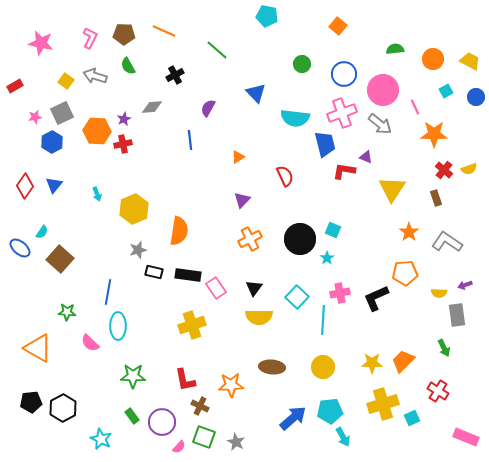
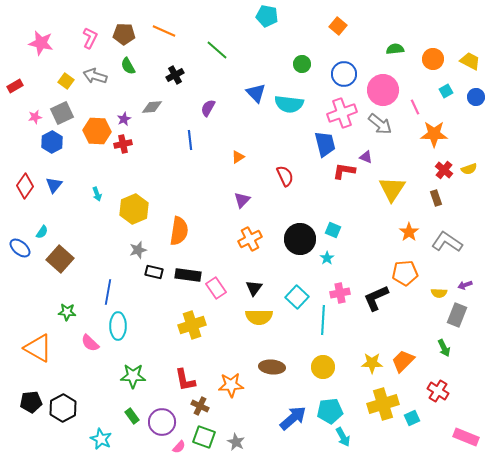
cyan semicircle at (295, 118): moved 6 px left, 14 px up
gray rectangle at (457, 315): rotated 30 degrees clockwise
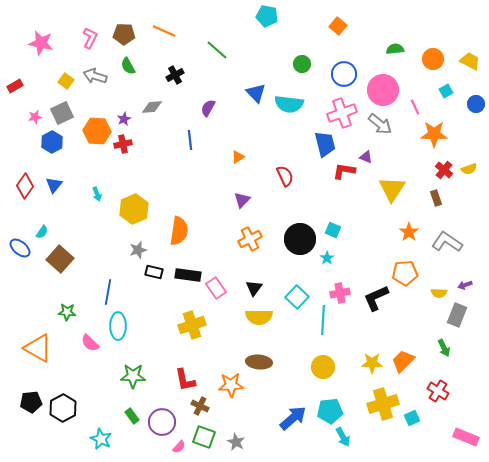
blue circle at (476, 97): moved 7 px down
brown ellipse at (272, 367): moved 13 px left, 5 px up
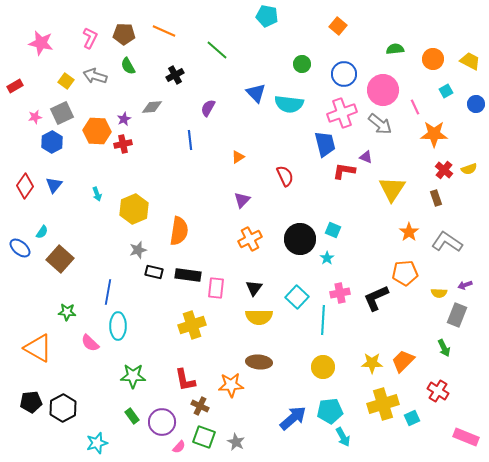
pink rectangle at (216, 288): rotated 40 degrees clockwise
cyan star at (101, 439): moved 4 px left, 4 px down; rotated 30 degrees clockwise
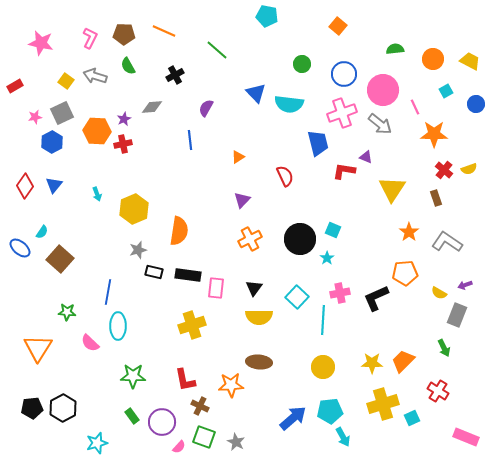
purple semicircle at (208, 108): moved 2 px left
blue trapezoid at (325, 144): moved 7 px left, 1 px up
yellow semicircle at (439, 293): rotated 28 degrees clockwise
orange triangle at (38, 348): rotated 32 degrees clockwise
black pentagon at (31, 402): moved 1 px right, 6 px down
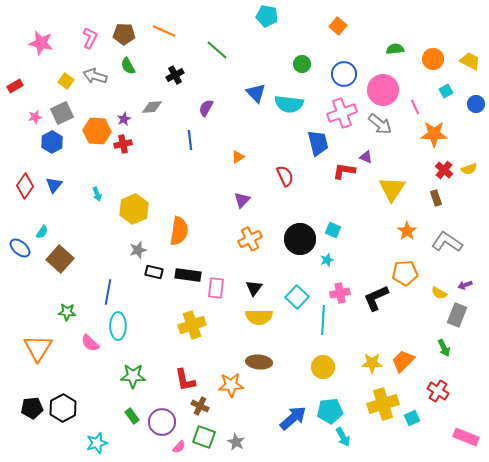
orange star at (409, 232): moved 2 px left, 1 px up
cyan star at (327, 258): moved 2 px down; rotated 16 degrees clockwise
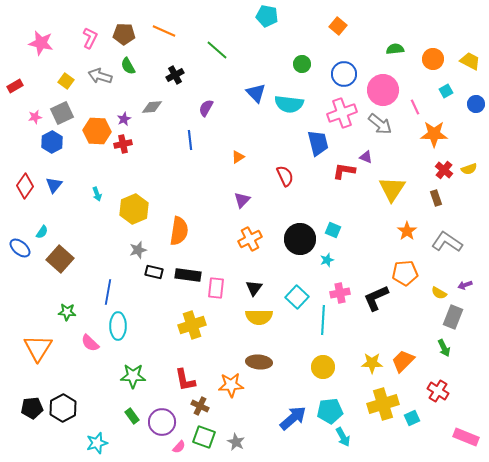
gray arrow at (95, 76): moved 5 px right
gray rectangle at (457, 315): moved 4 px left, 2 px down
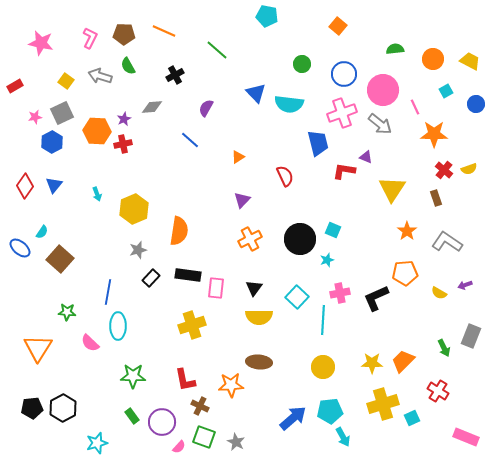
blue line at (190, 140): rotated 42 degrees counterclockwise
black rectangle at (154, 272): moved 3 px left, 6 px down; rotated 60 degrees counterclockwise
gray rectangle at (453, 317): moved 18 px right, 19 px down
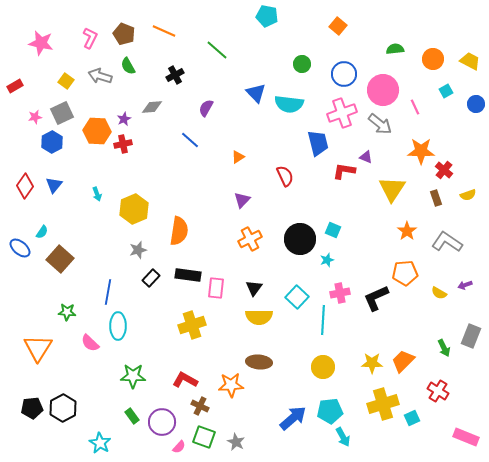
brown pentagon at (124, 34): rotated 20 degrees clockwise
orange star at (434, 134): moved 13 px left, 17 px down
yellow semicircle at (469, 169): moved 1 px left, 26 px down
red L-shape at (185, 380): rotated 130 degrees clockwise
cyan star at (97, 443): moved 3 px right; rotated 25 degrees counterclockwise
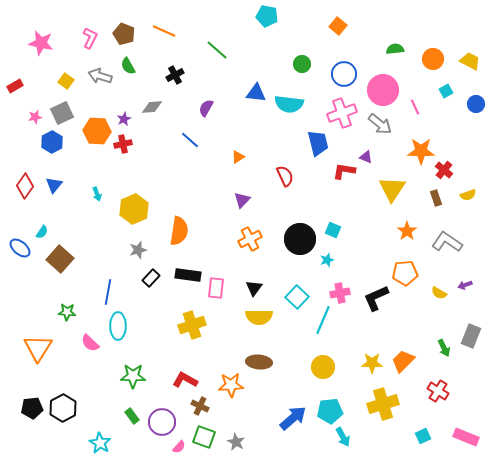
blue triangle at (256, 93): rotated 40 degrees counterclockwise
cyan line at (323, 320): rotated 20 degrees clockwise
cyan square at (412, 418): moved 11 px right, 18 px down
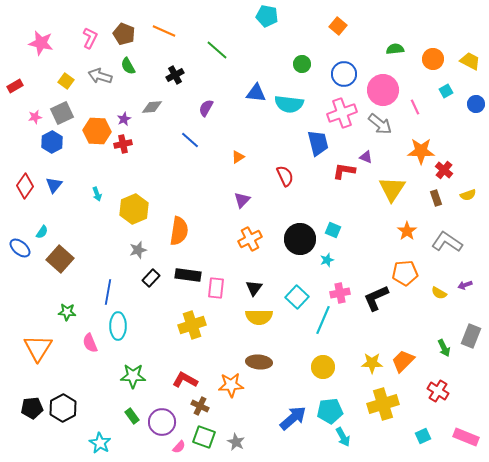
pink semicircle at (90, 343): rotated 24 degrees clockwise
